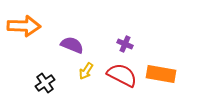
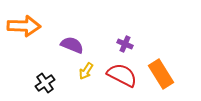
orange rectangle: rotated 48 degrees clockwise
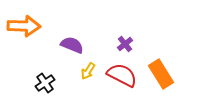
purple cross: rotated 28 degrees clockwise
yellow arrow: moved 2 px right
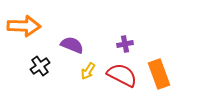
purple cross: rotated 28 degrees clockwise
orange rectangle: moved 2 px left; rotated 12 degrees clockwise
black cross: moved 5 px left, 17 px up
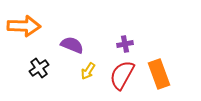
black cross: moved 1 px left, 2 px down
red semicircle: rotated 88 degrees counterclockwise
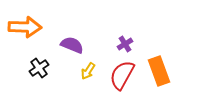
orange arrow: moved 1 px right, 1 px down
purple cross: rotated 21 degrees counterclockwise
orange rectangle: moved 3 px up
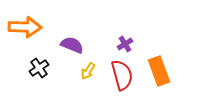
red semicircle: rotated 136 degrees clockwise
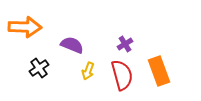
yellow arrow: rotated 12 degrees counterclockwise
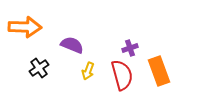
purple cross: moved 5 px right, 4 px down; rotated 14 degrees clockwise
